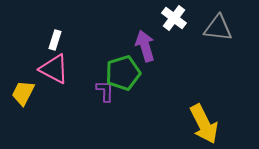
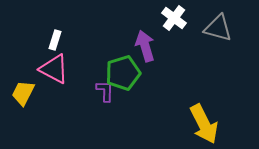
gray triangle: rotated 8 degrees clockwise
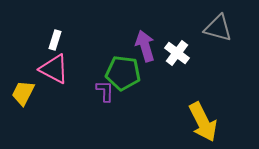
white cross: moved 3 px right, 35 px down
green pentagon: rotated 24 degrees clockwise
yellow arrow: moved 1 px left, 2 px up
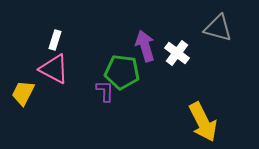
green pentagon: moved 1 px left, 1 px up
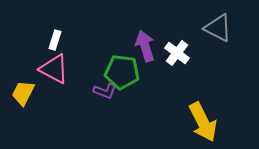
gray triangle: rotated 12 degrees clockwise
purple L-shape: rotated 110 degrees clockwise
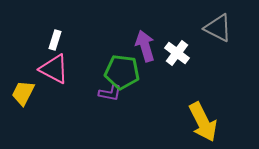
purple L-shape: moved 5 px right, 2 px down; rotated 10 degrees counterclockwise
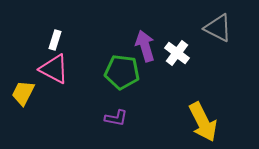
purple L-shape: moved 6 px right, 25 px down
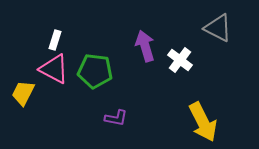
white cross: moved 3 px right, 7 px down
green pentagon: moved 27 px left, 1 px up
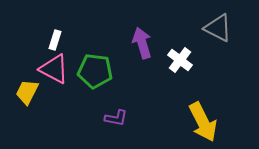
purple arrow: moved 3 px left, 3 px up
yellow trapezoid: moved 4 px right, 1 px up
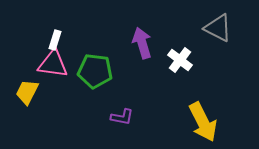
pink triangle: moved 1 px left, 5 px up; rotated 20 degrees counterclockwise
purple L-shape: moved 6 px right, 1 px up
